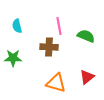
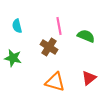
brown cross: rotated 30 degrees clockwise
green star: rotated 12 degrees clockwise
red triangle: moved 2 px right, 1 px down
orange triangle: moved 1 px left, 1 px up
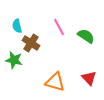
pink line: moved 1 px down; rotated 18 degrees counterclockwise
green semicircle: rotated 12 degrees clockwise
brown cross: moved 18 px left, 4 px up
green star: moved 1 px right, 2 px down
red triangle: rotated 35 degrees counterclockwise
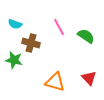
cyan semicircle: moved 2 px left, 2 px up; rotated 56 degrees counterclockwise
brown cross: rotated 18 degrees counterclockwise
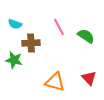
brown cross: rotated 18 degrees counterclockwise
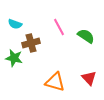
brown cross: rotated 12 degrees counterclockwise
green star: moved 2 px up
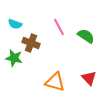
brown cross: rotated 36 degrees clockwise
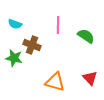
pink line: moved 1 px left, 2 px up; rotated 30 degrees clockwise
brown cross: moved 1 px right, 2 px down
red triangle: moved 1 px right
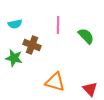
cyan semicircle: rotated 32 degrees counterclockwise
green semicircle: rotated 12 degrees clockwise
red triangle: moved 11 px down
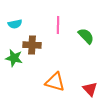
brown cross: rotated 18 degrees counterclockwise
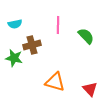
brown cross: rotated 18 degrees counterclockwise
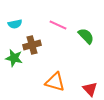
pink line: rotated 66 degrees counterclockwise
